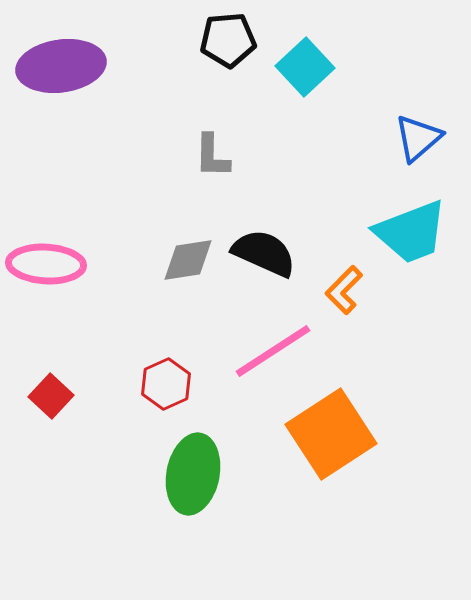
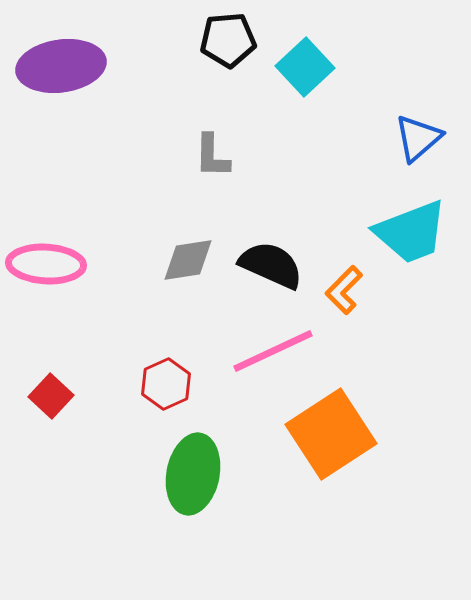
black semicircle: moved 7 px right, 12 px down
pink line: rotated 8 degrees clockwise
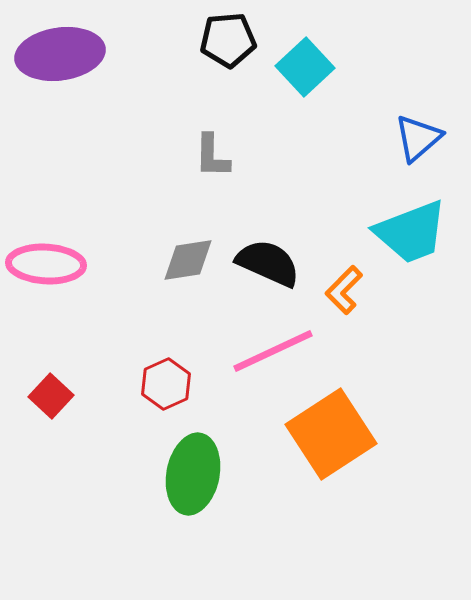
purple ellipse: moved 1 px left, 12 px up
black semicircle: moved 3 px left, 2 px up
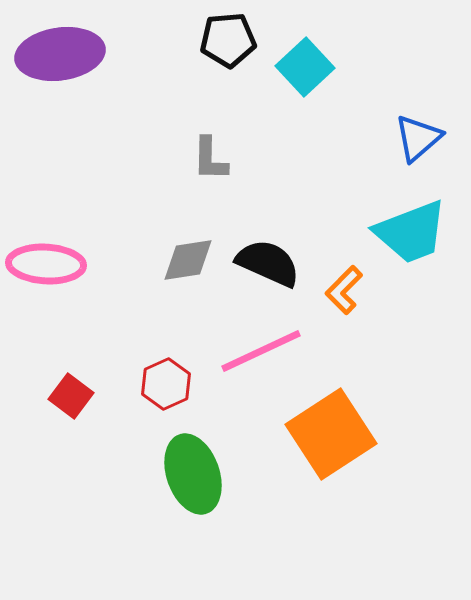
gray L-shape: moved 2 px left, 3 px down
pink line: moved 12 px left
red square: moved 20 px right; rotated 6 degrees counterclockwise
green ellipse: rotated 30 degrees counterclockwise
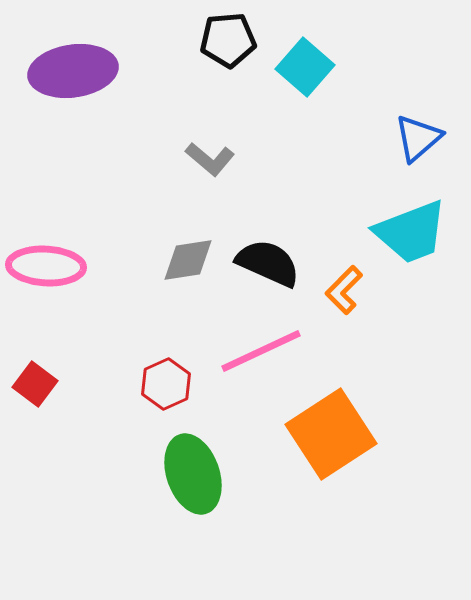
purple ellipse: moved 13 px right, 17 px down
cyan square: rotated 6 degrees counterclockwise
gray L-shape: rotated 51 degrees counterclockwise
pink ellipse: moved 2 px down
red square: moved 36 px left, 12 px up
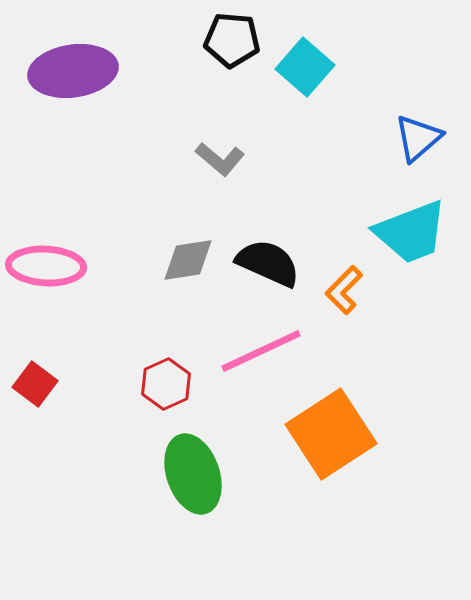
black pentagon: moved 4 px right; rotated 10 degrees clockwise
gray L-shape: moved 10 px right
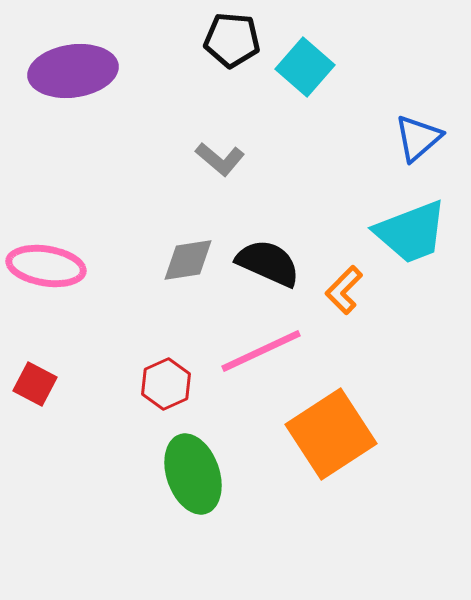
pink ellipse: rotated 6 degrees clockwise
red square: rotated 9 degrees counterclockwise
